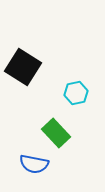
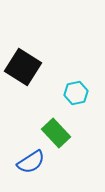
blue semicircle: moved 3 px left, 2 px up; rotated 44 degrees counterclockwise
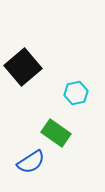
black square: rotated 18 degrees clockwise
green rectangle: rotated 12 degrees counterclockwise
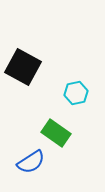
black square: rotated 21 degrees counterclockwise
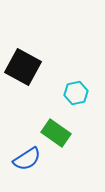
blue semicircle: moved 4 px left, 3 px up
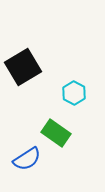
black square: rotated 30 degrees clockwise
cyan hexagon: moved 2 px left; rotated 20 degrees counterclockwise
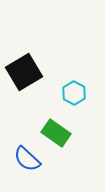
black square: moved 1 px right, 5 px down
blue semicircle: rotated 76 degrees clockwise
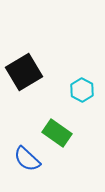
cyan hexagon: moved 8 px right, 3 px up
green rectangle: moved 1 px right
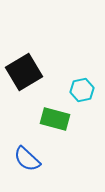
cyan hexagon: rotated 20 degrees clockwise
green rectangle: moved 2 px left, 14 px up; rotated 20 degrees counterclockwise
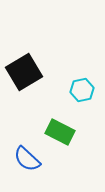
green rectangle: moved 5 px right, 13 px down; rotated 12 degrees clockwise
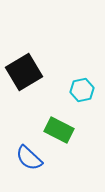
green rectangle: moved 1 px left, 2 px up
blue semicircle: moved 2 px right, 1 px up
